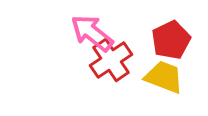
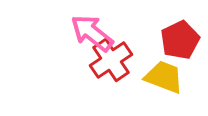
red pentagon: moved 9 px right
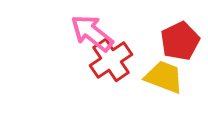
red pentagon: moved 1 px down
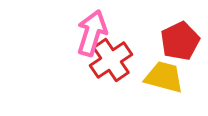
pink arrow: rotated 69 degrees clockwise
yellow trapezoid: rotated 6 degrees counterclockwise
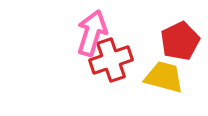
red cross: rotated 15 degrees clockwise
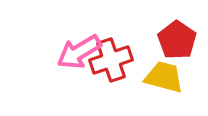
pink arrow: moved 13 px left, 19 px down; rotated 138 degrees counterclockwise
red pentagon: moved 3 px left, 1 px up; rotated 12 degrees counterclockwise
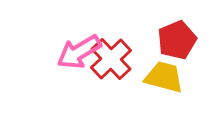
red pentagon: rotated 15 degrees clockwise
red cross: moved 1 px up; rotated 24 degrees counterclockwise
